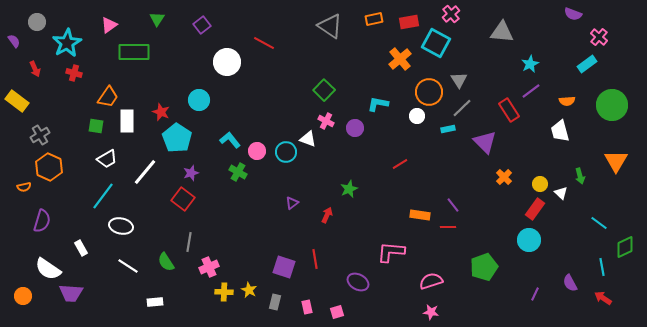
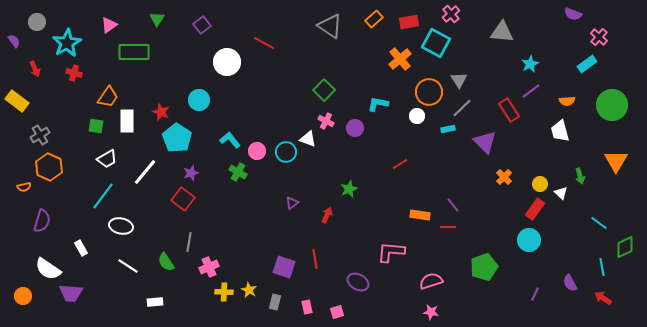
orange rectangle at (374, 19): rotated 30 degrees counterclockwise
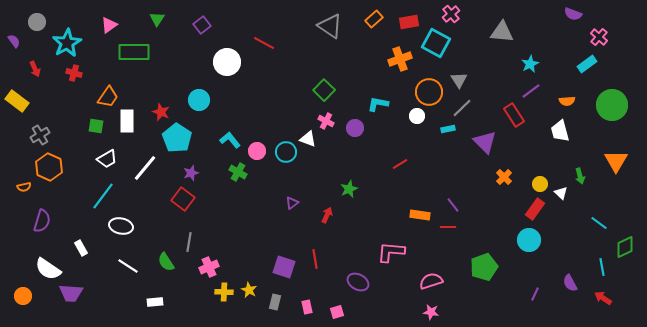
orange cross at (400, 59): rotated 20 degrees clockwise
red rectangle at (509, 110): moved 5 px right, 5 px down
white line at (145, 172): moved 4 px up
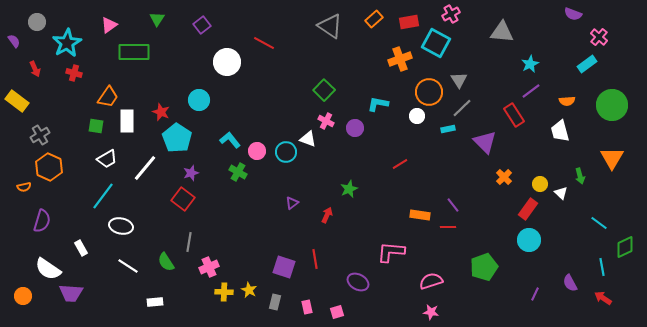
pink cross at (451, 14): rotated 12 degrees clockwise
orange triangle at (616, 161): moved 4 px left, 3 px up
red rectangle at (535, 209): moved 7 px left
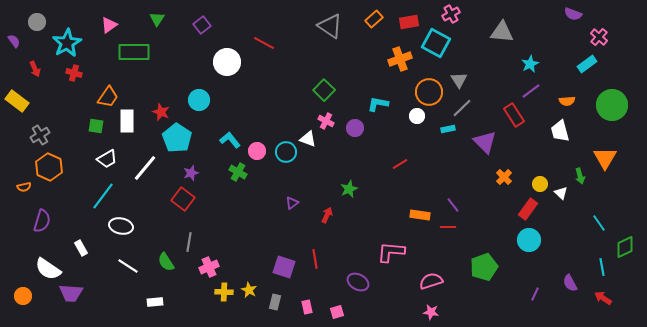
orange triangle at (612, 158): moved 7 px left
cyan line at (599, 223): rotated 18 degrees clockwise
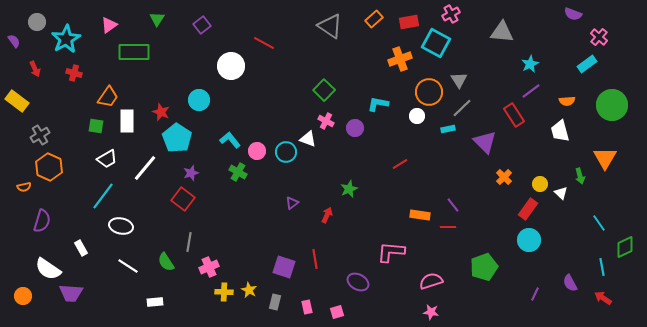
cyan star at (67, 43): moved 1 px left, 4 px up
white circle at (227, 62): moved 4 px right, 4 px down
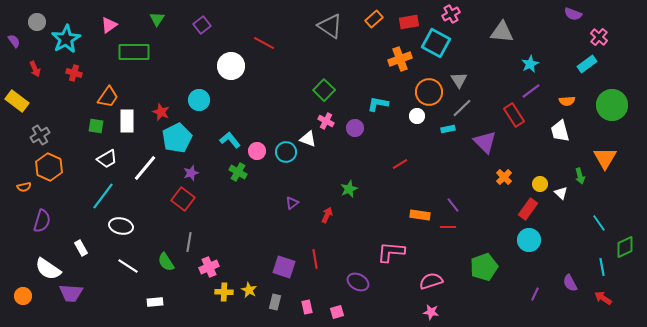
cyan pentagon at (177, 138): rotated 12 degrees clockwise
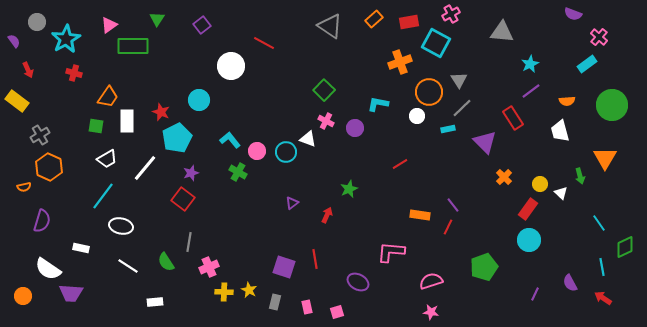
green rectangle at (134, 52): moved 1 px left, 6 px up
orange cross at (400, 59): moved 3 px down
red arrow at (35, 69): moved 7 px left, 1 px down
red rectangle at (514, 115): moved 1 px left, 3 px down
red line at (448, 227): rotated 63 degrees counterclockwise
white rectangle at (81, 248): rotated 49 degrees counterclockwise
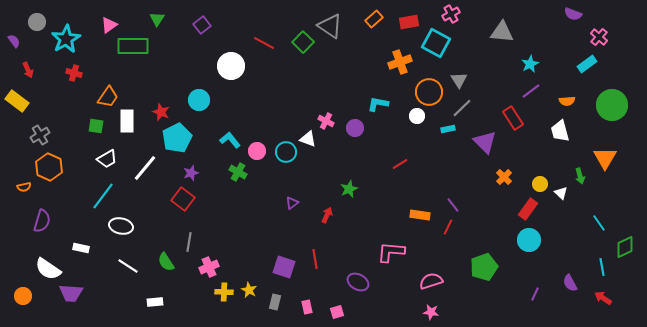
green square at (324, 90): moved 21 px left, 48 px up
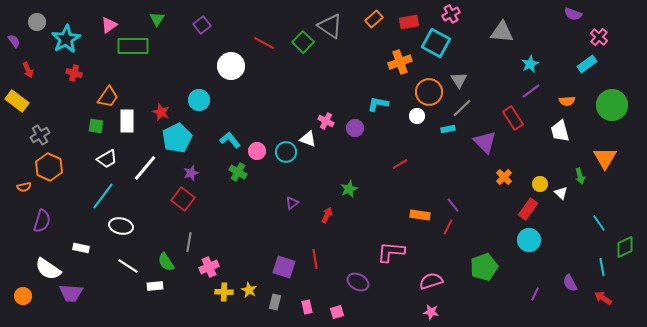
white rectangle at (155, 302): moved 16 px up
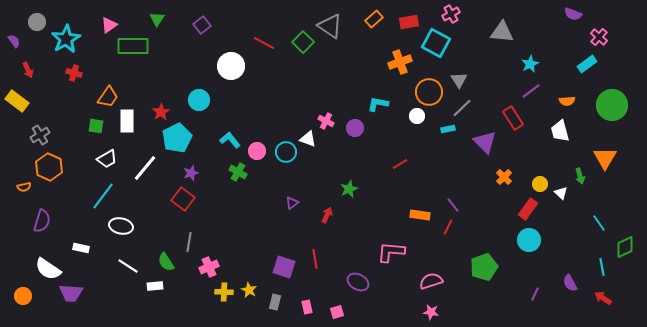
red star at (161, 112): rotated 18 degrees clockwise
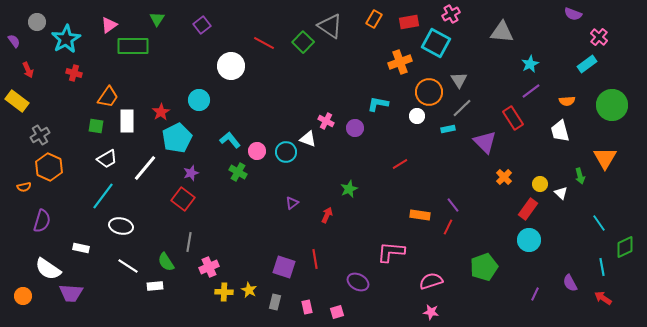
orange rectangle at (374, 19): rotated 18 degrees counterclockwise
